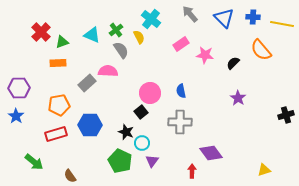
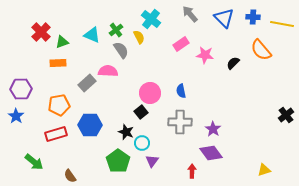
purple hexagon: moved 2 px right, 1 px down
purple star: moved 25 px left, 31 px down
black cross: rotated 21 degrees counterclockwise
green pentagon: moved 2 px left; rotated 10 degrees clockwise
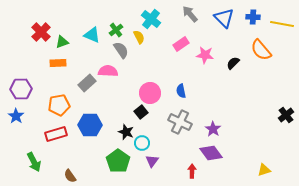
gray cross: rotated 25 degrees clockwise
green arrow: rotated 24 degrees clockwise
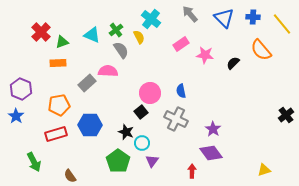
yellow line: rotated 40 degrees clockwise
purple hexagon: rotated 25 degrees clockwise
gray cross: moved 4 px left, 3 px up
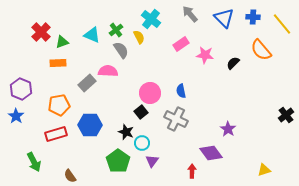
purple star: moved 15 px right
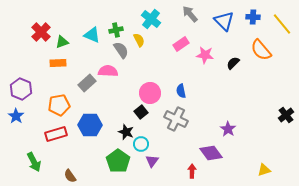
blue triangle: moved 3 px down
green cross: rotated 24 degrees clockwise
yellow semicircle: moved 3 px down
cyan circle: moved 1 px left, 1 px down
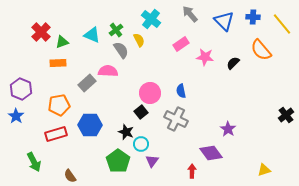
green cross: rotated 24 degrees counterclockwise
pink star: moved 2 px down
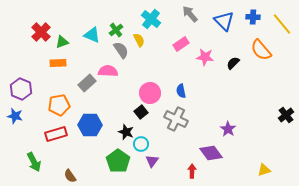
blue star: moved 1 px left; rotated 21 degrees counterclockwise
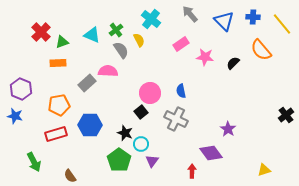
black star: moved 1 px left, 1 px down
green pentagon: moved 1 px right, 1 px up
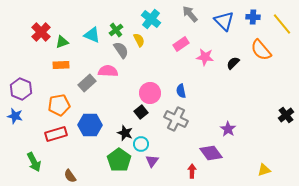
orange rectangle: moved 3 px right, 2 px down
